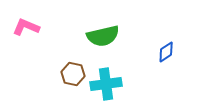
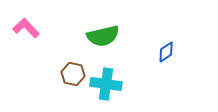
pink L-shape: moved 1 px down; rotated 24 degrees clockwise
cyan cross: rotated 16 degrees clockwise
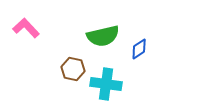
blue diamond: moved 27 px left, 3 px up
brown hexagon: moved 5 px up
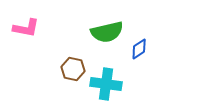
pink L-shape: rotated 144 degrees clockwise
green semicircle: moved 4 px right, 4 px up
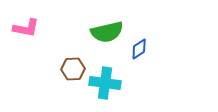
brown hexagon: rotated 15 degrees counterclockwise
cyan cross: moved 1 px left, 1 px up
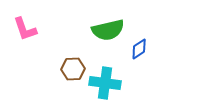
pink L-shape: moved 1 px left, 1 px down; rotated 60 degrees clockwise
green semicircle: moved 1 px right, 2 px up
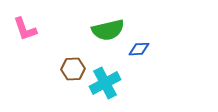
blue diamond: rotated 30 degrees clockwise
cyan cross: rotated 36 degrees counterclockwise
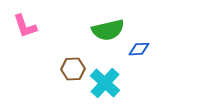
pink L-shape: moved 3 px up
cyan cross: rotated 20 degrees counterclockwise
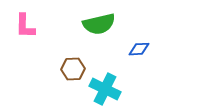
pink L-shape: rotated 20 degrees clockwise
green semicircle: moved 9 px left, 6 px up
cyan cross: moved 6 px down; rotated 16 degrees counterclockwise
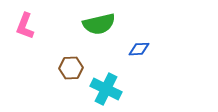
pink L-shape: rotated 20 degrees clockwise
brown hexagon: moved 2 px left, 1 px up
cyan cross: moved 1 px right
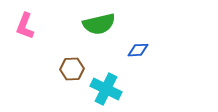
blue diamond: moved 1 px left, 1 px down
brown hexagon: moved 1 px right, 1 px down
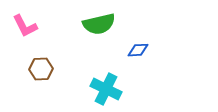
pink L-shape: rotated 48 degrees counterclockwise
brown hexagon: moved 31 px left
